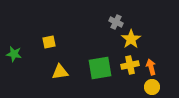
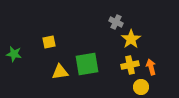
green square: moved 13 px left, 4 px up
yellow circle: moved 11 px left
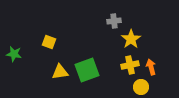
gray cross: moved 2 px left, 1 px up; rotated 32 degrees counterclockwise
yellow square: rotated 32 degrees clockwise
green square: moved 6 px down; rotated 10 degrees counterclockwise
